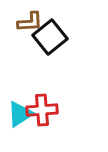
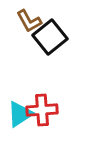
brown L-shape: moved 1 px left, 1 px up; rotated 64 degrees clockwise
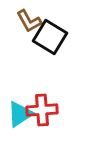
black square: rotated 20 degrees counterclockwise
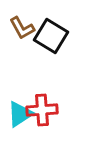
brown L-shape: moved 7 px left, 7 px down
black square: moved 1 px right, 1 px up
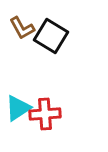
red cross: moved 3 px right, 4 px down
cyan triangle: moved 2 px left, 6 px up
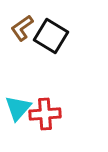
brown L-shape: rotated 84 degrees clockwise
cyan triangle: rotated 16 degrees counterclockwise
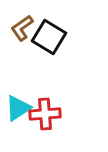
black square: moved 2 px left, 1 px down
cyan triangle: rotated 16 degrees clockwise
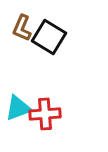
brown L-shape: rotated 32 degrees counterclockwise
cyan triangle: rotated 12 degrees clockwise
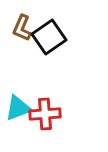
black square: rotated 24 degrees clockwise
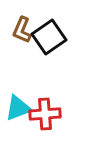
brown L-shape: moved 2 px down
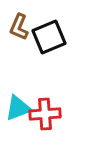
brown L-shape: moved 3 px left, 3 px up
black square: rotated 12 degrees clockwise
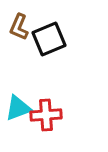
black square: moved 2 px down
red cross: moved 1 px right, 1 px down
